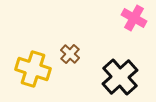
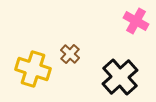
pink cross: moved 2 px right, 3 px down
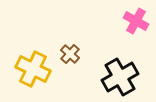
yellow cross: rotated 8 degrees clockwise
black cross: rotated 12 degrees clockwise
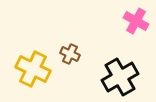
brown cross: rotated 18 degrees counterclockwise
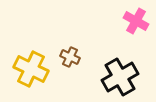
brown cross: moved 3 px down
yellow cross: moved 2 px left
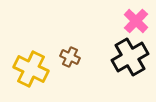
pink cross: rotated 15 degrees clockwise
black cross: moved 10 px right, 20 px up
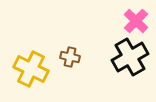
brown cross: rotated 12 degrees counterclockwise
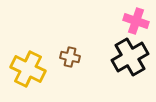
pink cross: rotated 25 degrees counterclockwise
yellow cross: moved 3 px left
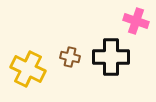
black cross: moved 19 px left; rotated 30 degrees clockwise
